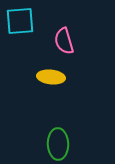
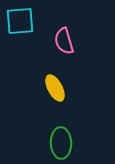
yellow ellipse: moved 4 px right, 11 px down; rotated 56 degrees clockwise
green ellipse: moved 3 px right, 1 px up
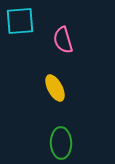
pink semicircle: moved 1 px left, 1 px up
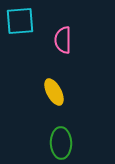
pink semicircle: rotated 16 degrees clockwise
yellow ellipse: moved 1 px left, 4 px down
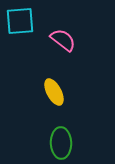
pink semicircle: rotated 128 degrees clockwise
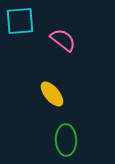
yellow ellipse: moved 2 px left, 2 px down; rotated 12 degrees counterclockwise
green ellipse: moved 5 px right, 3 px up
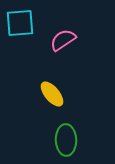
cyan square: moved 2 px down
pink semicircle: rotated 72 degrees counterclockwise
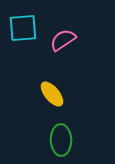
cyan square: moved 3 px right, 5 px down
green ellipse: moved 5 px left
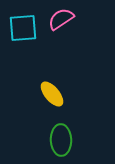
pink semicircle: moved 2 px left, 21 px up
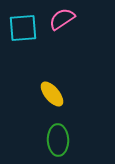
pink semicircle: moved 1 px right
green ellipse: moved 3 px left
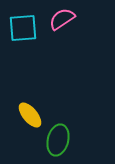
yellow ellipse: moved 22 px left, 21 px down
green ellipse: rotated 16 degrees clockwise
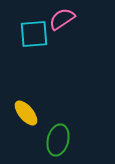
cyan square: moved 11 px right, 6 px down
yellow ellipse: moved 4 px left, 2 px up
